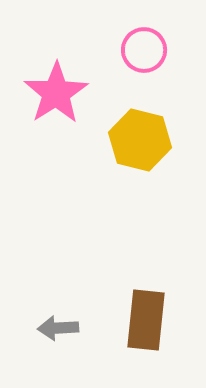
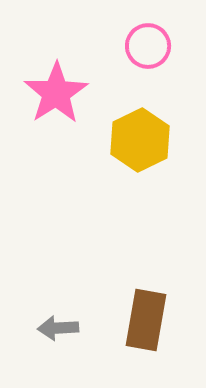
pink circle: moved 4 px right, 4 px up
yellow hexagon: rotated 20 degrees clockwise
brown rectangle: rotated 4 degrees clockwise
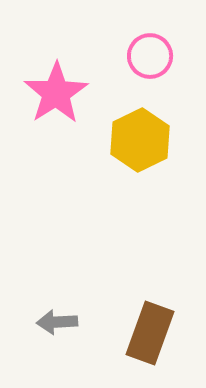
pink circle: moved 2 px right, 10 px down
brown rectangle: moved 4 px right, 13 px down; rotated 10 degrees clockwise
gray arrow: moved 1 px left, 6 px up
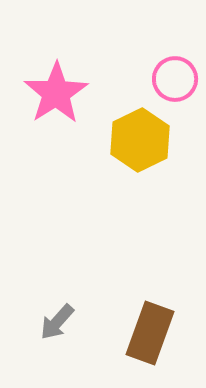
pink circle: moved 25 px right, 23 px down
gray arrow: rotated 45 degrees counterclockwise
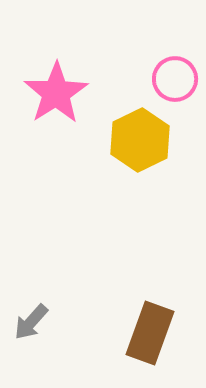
gray arrow: moved 26 px left
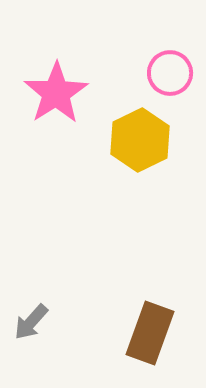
pink circle: moved 5 px left, 6 px up
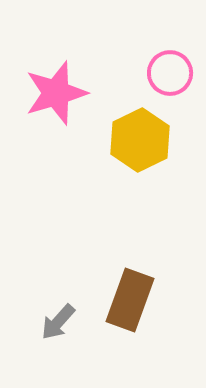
pink star: rotated 16 degrees clockwise
gray arrow: moved 27 px right
brown rectangle: moved 20 px left, 33 px up
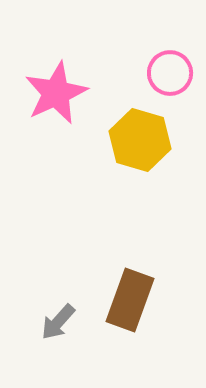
pink star: rotated 8 degrees counterclockwise
yellow hexagon: rotated 18 degrees counterclockwise
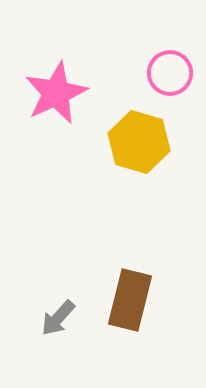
yellow hexagon: moved 1 px left, 2 px down
brown rectangle: rotated 6 degrees counterclockwise
gray arrow: moved 4 px up
